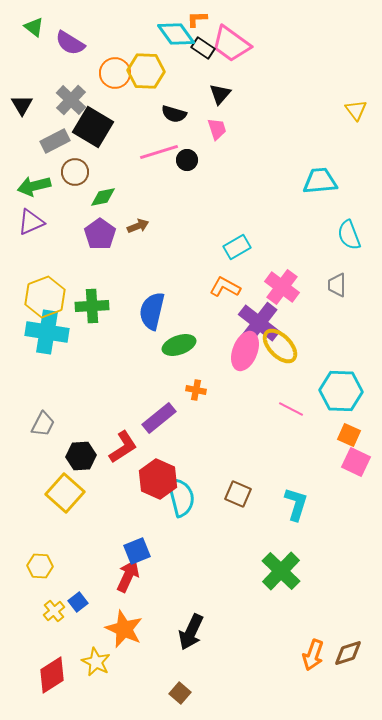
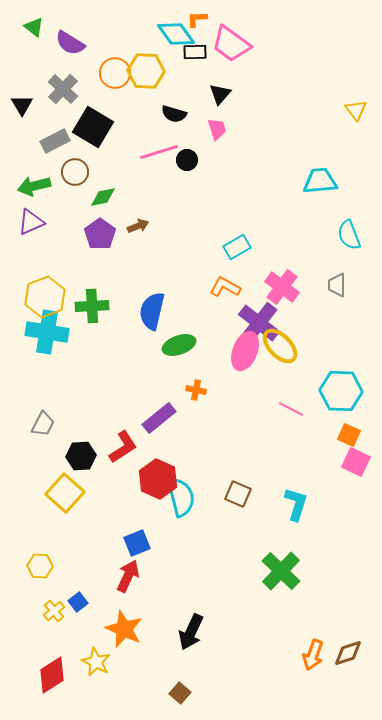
black rectangle at (203, 48): moved 8 px left, 4 px down; rotated 35 degrees counterclockwise
gray cross at (71, 100): moved 8 px left, 11 px up
blue square at (137, 551): moved 8 px up
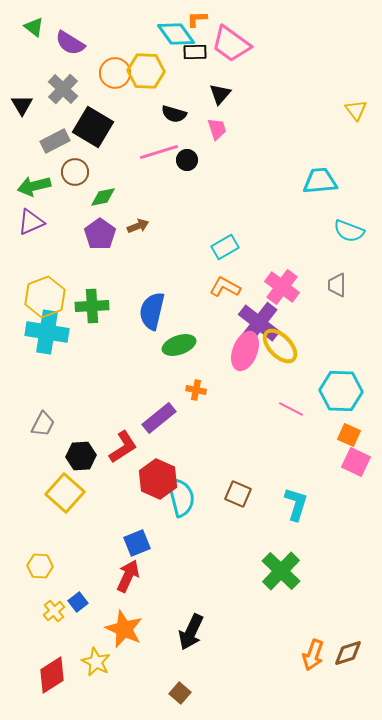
cyan semicircle at (349, 235): moved 4 px up; rotated 48 degrees counterclockwise
cyan rectangle at (237, 247): moved 12 px left
